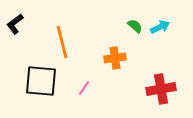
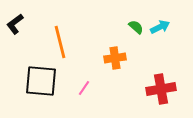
green semicircle: moved 1 px right, 1 px down
orange line: moved 2 px left
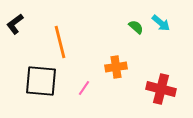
cyan arrow: moved 1 px right, 4 px up; rotated 66 degrees clockwise
orange cross: moved 1 px right, 9 px down
red cross: rotated 24 degrees clockwise
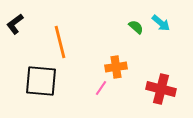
pink line: moved 17 px right
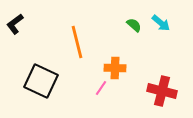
green semicircle: moved 2 px left, 2 px up
orange line: moved 17 px right
orange cross: moved 1 px left, 1 px down; rotated 10 degrees clockwise
black square: rotated 20 degrees clockwise
red cross: moved 1 px right, 2 px down
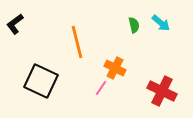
green semicircle: rotated 35 degrees clockwise
orange cross: rotated 25 degrees clockwise
red cross: rotated 12 degrees clockwise
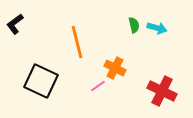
cyan arrow: moved 4 px left, 5 px down; rotated 24 degrees counterclockwise
pink line: moved 3 px left, 2 px up; rotated 21 degrees clockwise
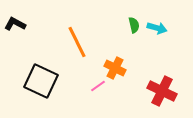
black L-shape: rotated 65 degrees clockwise
orange line: rotated 12 degrees counterclockwise
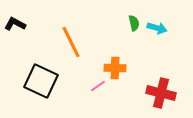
green semicircle: moved 2 px up
orange line: moved 6 px left
orange cross: rotated 25 degrees counterclockwise
red cross: moved 1 px left, 2 px down; rotated 12 degrees counterclockwise
